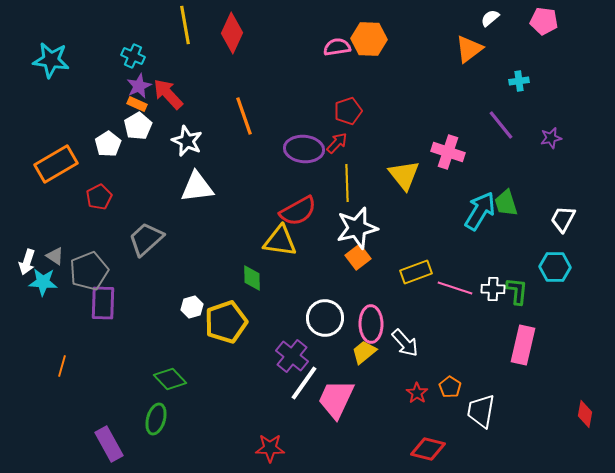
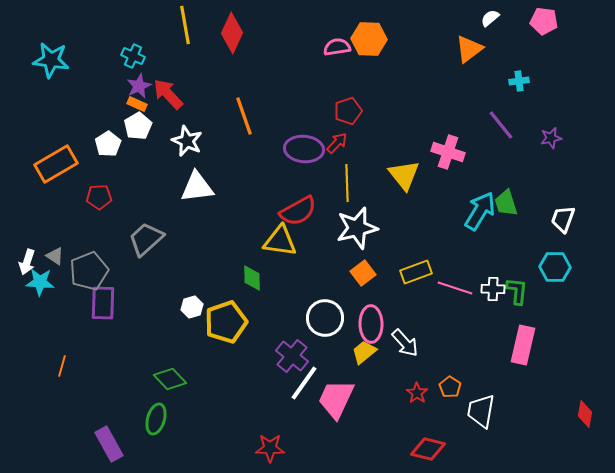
red pentagon at (99, 197): rotated 25 degrees clockwise
white trapezoid at (563, 219): rotated 8 degrees counterclockwise
orange square at (358, 257): moved 5 px right, 16 px down
cyan star at (43, 282): moved 3 px left
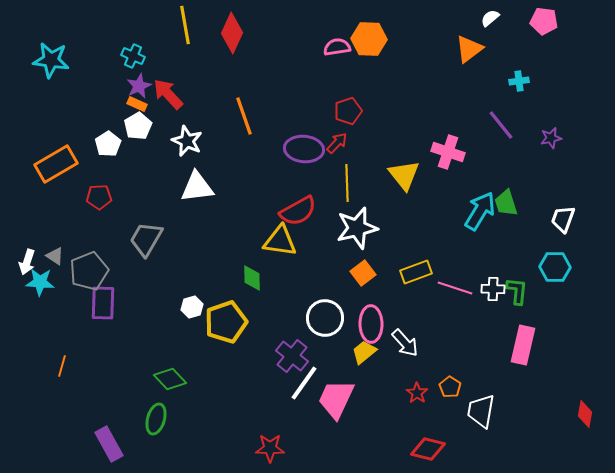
gray trapezoid at (146, 239): rotated 18 degrees counterclockwise
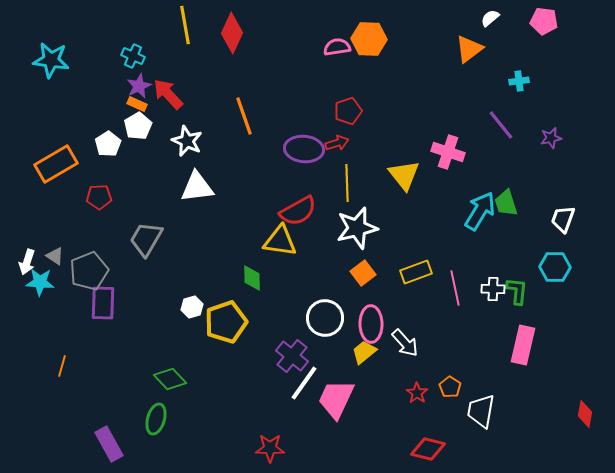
red arrow at (337, 143): rotated 30 degrees clockwise
pink line at (455, 288): rotated 60 degrees clockwise
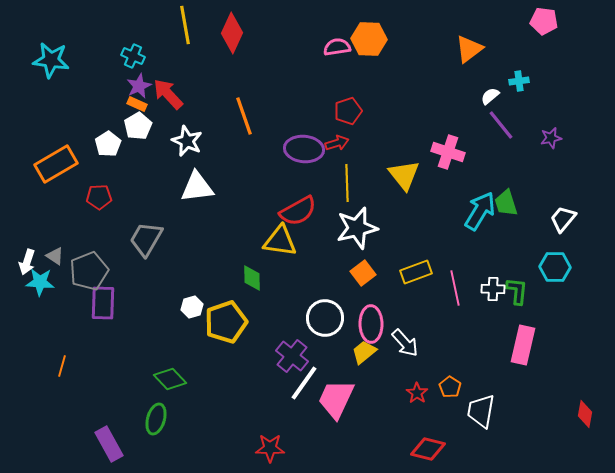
white semicircle at (490, 18): moved 78 px down
white trapezoid at (563, 219): rotated 20 degrees clockwise
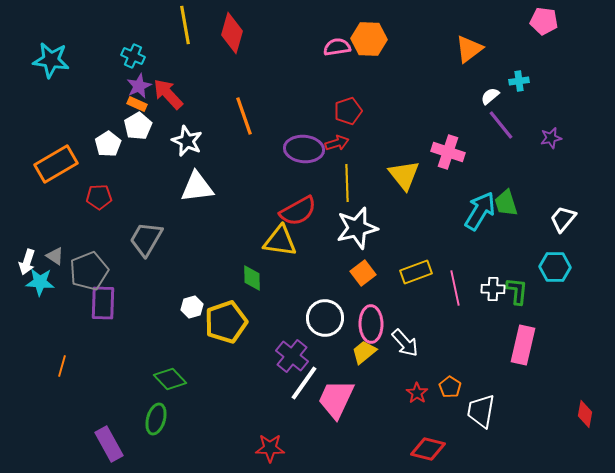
red diamond at (232, 33): rotated 9 degrees counterclockwise
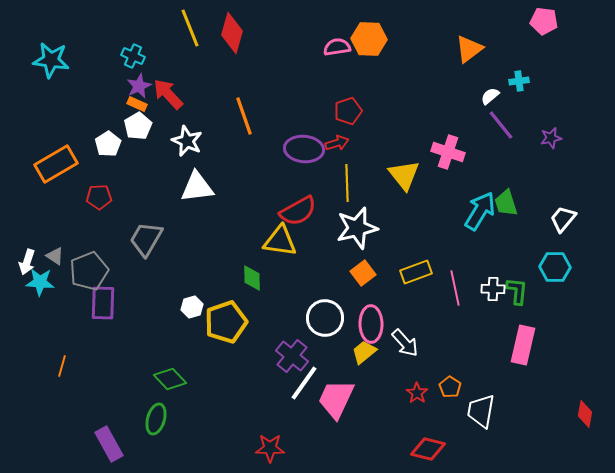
yellow line at (185, 25): moved 5 px right, 3 px down; rotated 12 degrees counterclockwise
